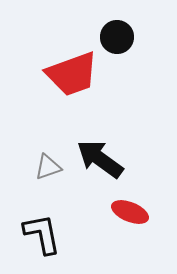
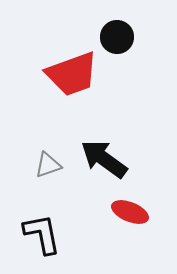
black arrow: moved 4 px right
gray triangle: moved 2 px up
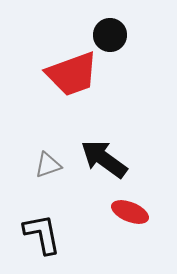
black circle: moved 7 px left, 2 px up
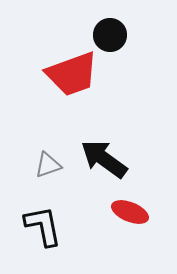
black L-shape: moved 1 px right, 8 px up
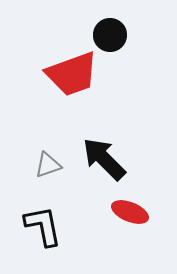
black arrow: rotated 9 degrees clockwise
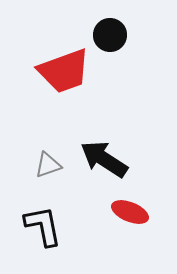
red trapezoid: moved 8 px left, 3 px up
black arrow: rotated 12 degrees counterclockwise
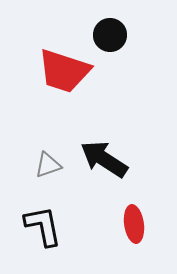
red trapezoid: rotated 38 degrees clockwise
red ellipse: moved 4 px right, 12 px down; rotated 60 degrees clockwise
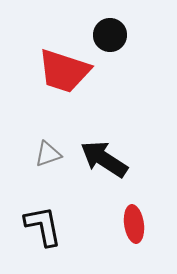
gray triangle: moved 11 px up
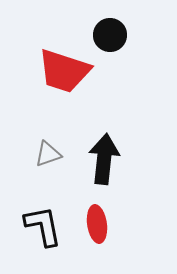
black arrow: rotated 63 degrees clockwise
red ellipse: moved 37 px left
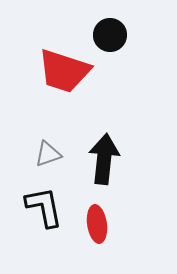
black L-shape: moved 1 px right, 19 px up
